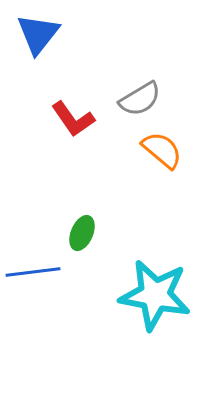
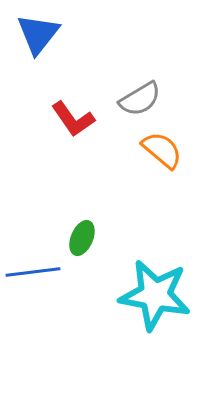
green ellipse: moved 5 px down
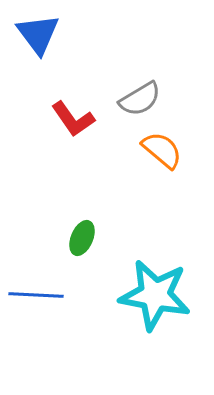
blue triangle: rotated 15 degrees counterclockwise
blue line: moved 3 px right, 23 px down; rotated 10 degrees clockwise
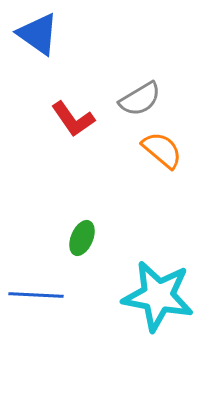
blue triangle: rotated 18 degrees counterclockwise
cyan star: moved 3 px right, 1 px down
